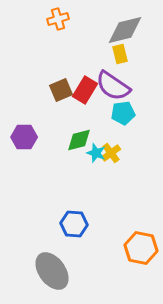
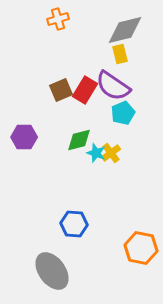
cyan pentagon: rotated 15 degrees counterclockwise
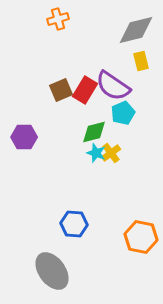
gray diamond: moved 11 px right
yellow rectangle: moved 21 px right, 7 px down
green diamond: moved 15 px right, 8 px up
orange hexagon: moved 11 px up
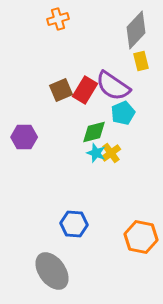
gray diamond: rotated 33 degrees counterclockwise
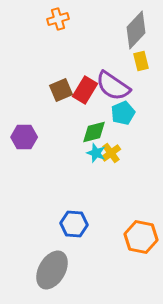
gray ellipse: moved 1 px up; rotated 66 degrees clockwise
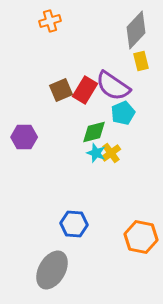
orange cross: moved 8 px left, 2 px down
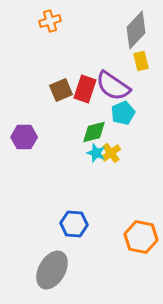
red rectangle: moved 1 px up; rotated 12 degrees counterclockwise
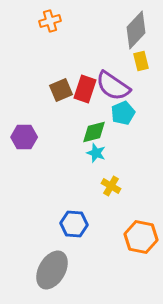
yellow cross: moved 33 px down; rotated 24 degrees counterclockwise
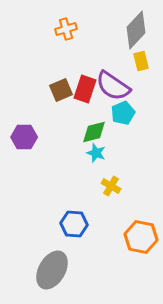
orange cross: moved 16 px right, 8 px down
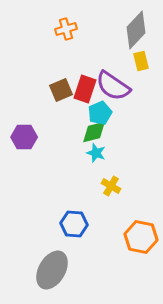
cyan pentagon: moved 23 px left
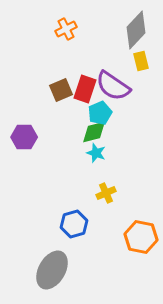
orange cross: rotated 10 degrees counterclockwise
yellow cross: moved 5 px left, 7 px down; rotated 36 degrees clockwise
blue hexagon: rotated 20 degrees counterclockwise
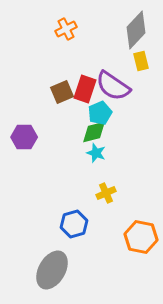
brown square: moved 1 px right, 2 px down
